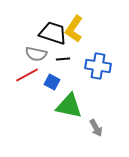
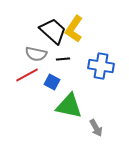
black trapezoid: moved 2 px up; rotated 24 degrees clockwise
blue cross: moved 3 px right
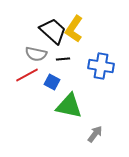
gray arrow: moved 1 px left, 6 px down; rotated 114 degrees counterclockwise
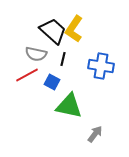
black line: rotated 72 degrees counterclockwise
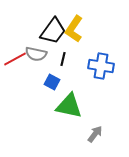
black trapezoid: rotated 84 degrees clockwise
red line: moved 12 px left, 16 px up
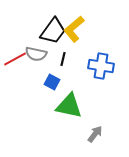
yellow L-shape: rotated 16 degrees clockwise
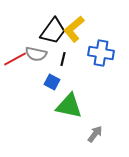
blue cross: moved 13 px up
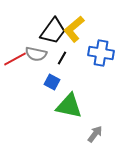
black line: moved 1 px left, 1 px up; rotated 16 degrees clockwise
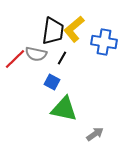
black trapezoid: rotated 28 degrees counterclockwise
blue cross: moved 3 px right, 11 px up
red line: rotated 15 degrees counterclockwise
green triangle: moved 5 px left, 3 px down
gray arrow: rotated 18 degrees clockwise
